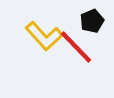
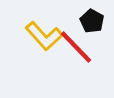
black pentagon: rotated 20 degrees counterclockwise
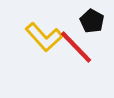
yellow L-shape: moved 1 px down
